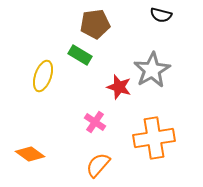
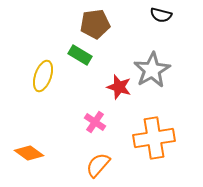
orange diamond: moved 1 px left, 1 px up
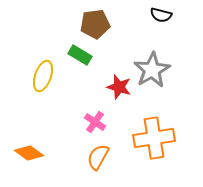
orange semicircle: moved 8 px up; rotated 12 degrees counterclockwise
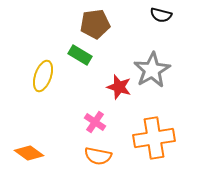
orange semicircle: moved 1 px up; rotated 108 degrees counterclockwise
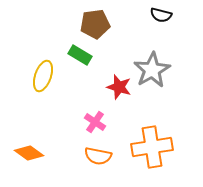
orange cross: moved 2 px left, 9 px down
